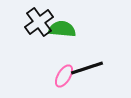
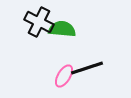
black cross: rotated 28 degrees counterclockwise
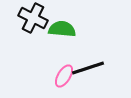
black cross: moved 6 px left, 4 px up
black line: moved 1 px right
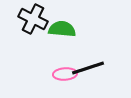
black cross: moved 1 px down
pink ellipse: moved 1 px right, 2 px up; rotated 55 degrees clockwise
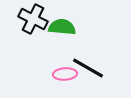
green semicircle: moved 2 px up
black line: rotated 48 degrees clockwise
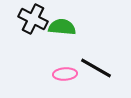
black line: moved 8 px right
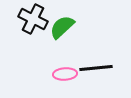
green semicircle: rotated 48 degrees counterclockwise
black line: rotated 36 degrees counterclockwise
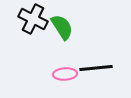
green semicircle: rotated 100 degrees clockwise
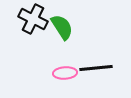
pink ellipse: moved 1 px up
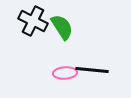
black cross: moved 2 px down
black line: moved 4 px left, 2 px down; rotated 12 degrees clockwise
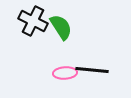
green semicircle: moved 1 px left
